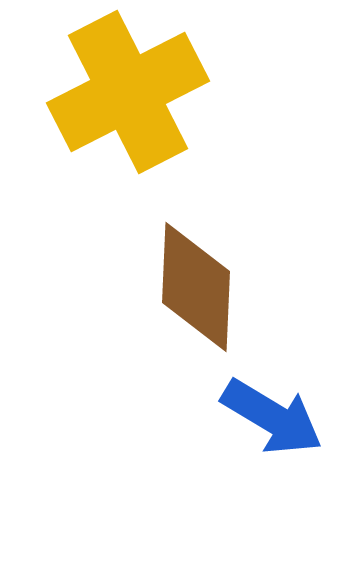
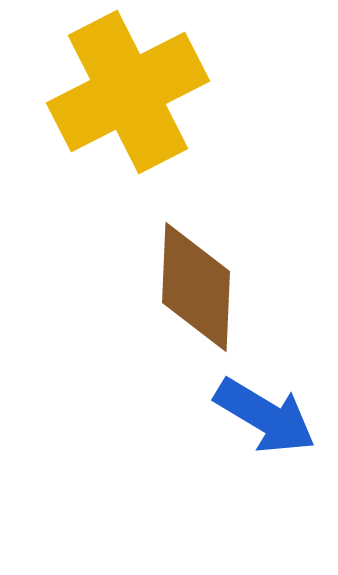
blue arrow: moved 7 px left, 1 px up
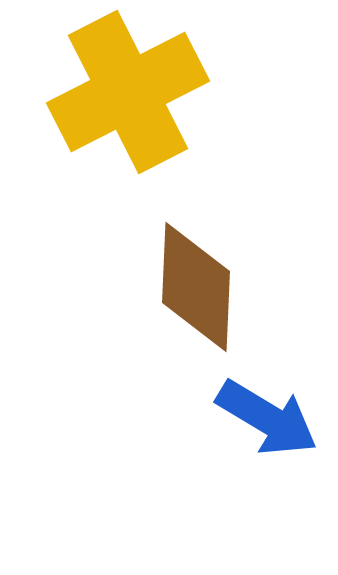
blue arrow: moved 2 px right, 2 px down
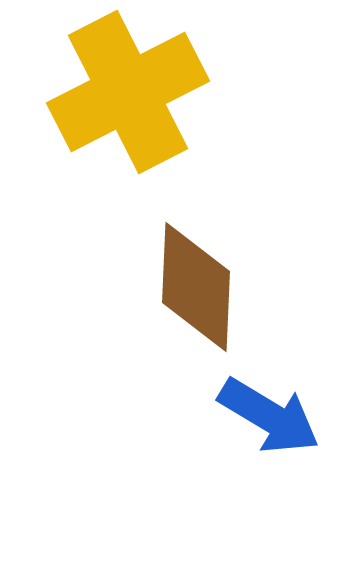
blue arrow: moved 2 px right, 2 px up
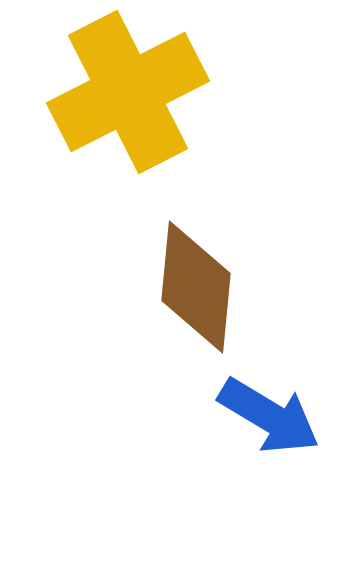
brown diamond: rotated 3 degrees clockwise
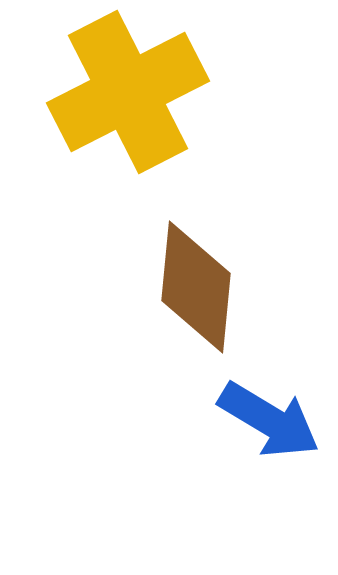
blue arrow: moved 4 px down
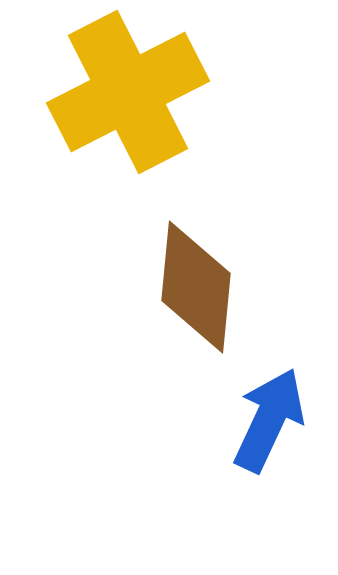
blue arrow: rotated 96 degrees counterclockwise
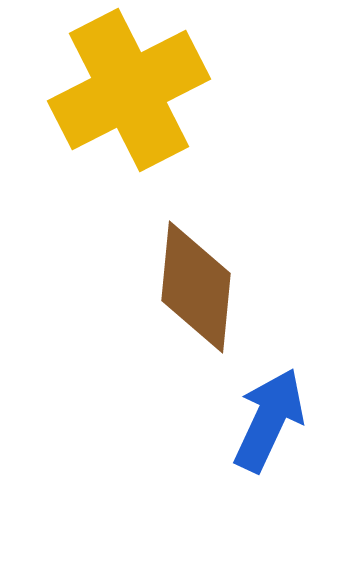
yellow cross: moved 1 px right, 2 px up
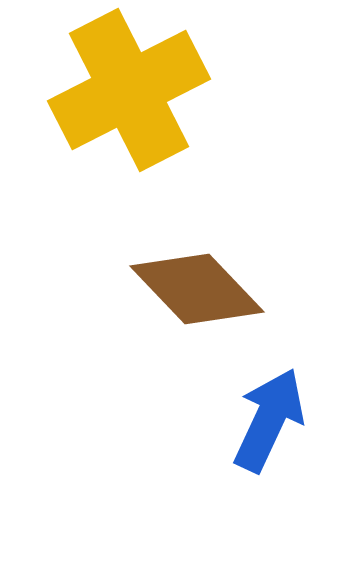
brown diamond: moved 1 px right, 2 px down; rotated 49 degrees counterclockwise
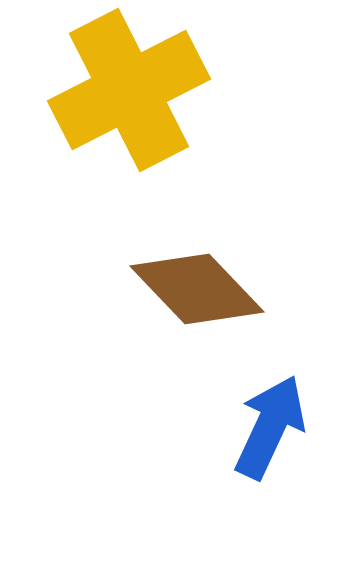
blue arrow: moved 1 px right, 7 px down
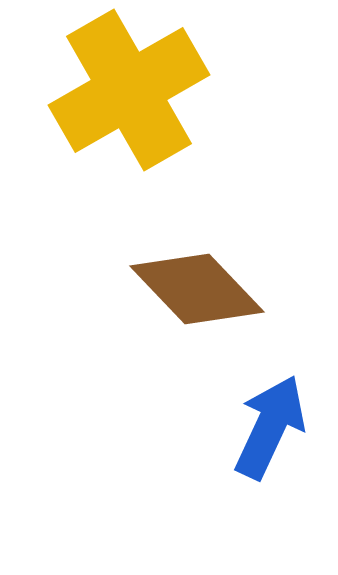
yellow cross: rotated 3 degrees counterclockwise
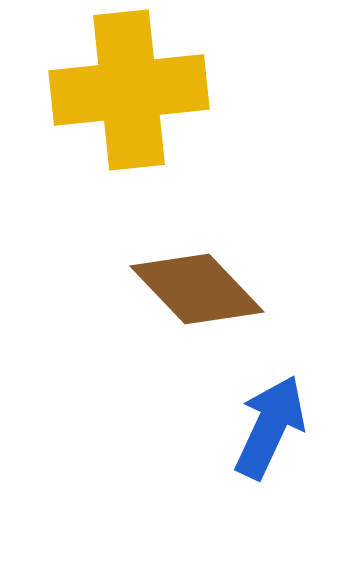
yellow cross: rotated 24 degrees clockwise
